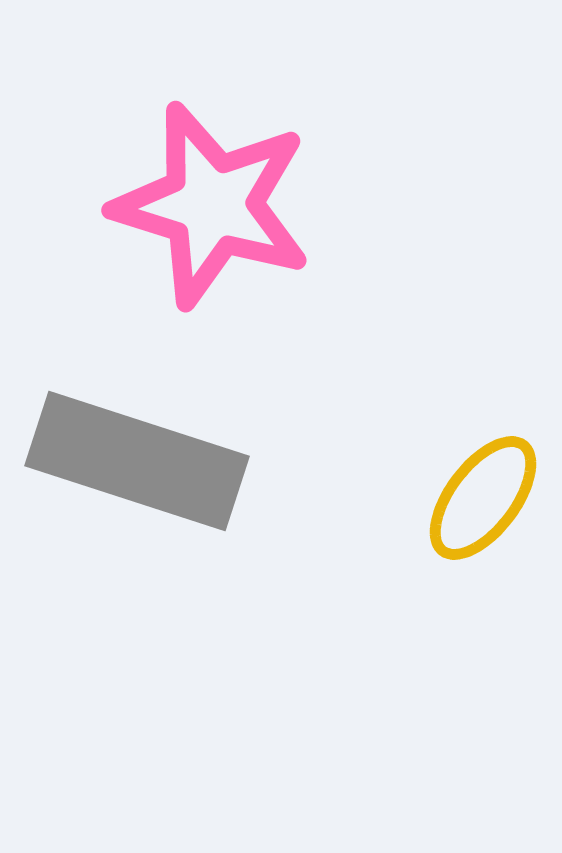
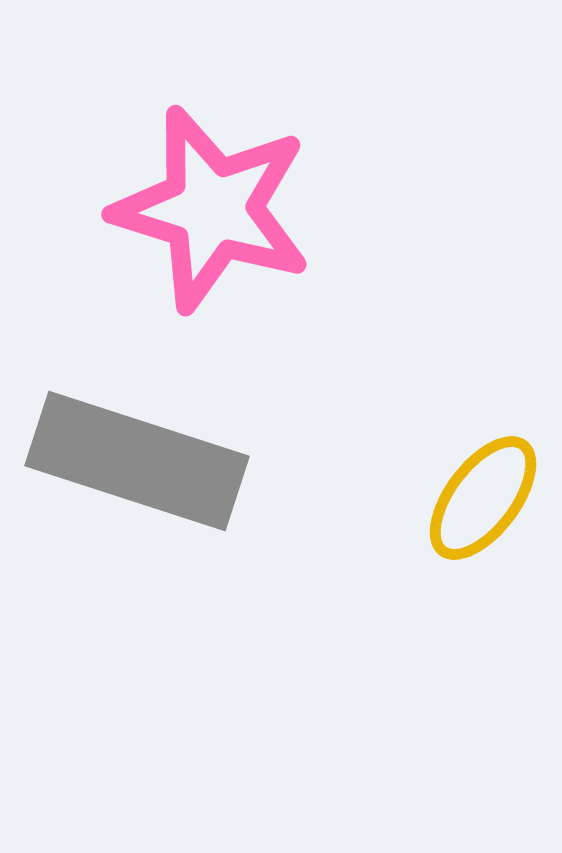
pink star: moved 4 px down
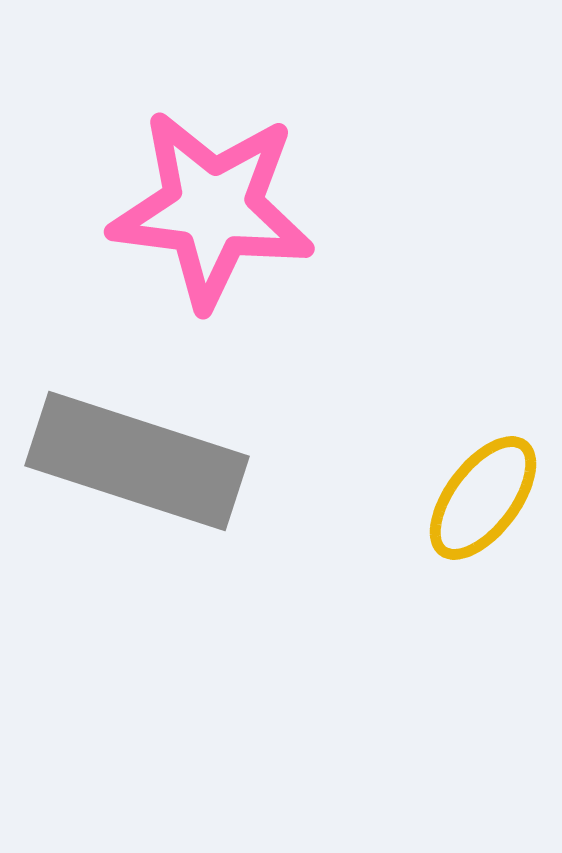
pink star: rotated 10 degrees counterclockwise
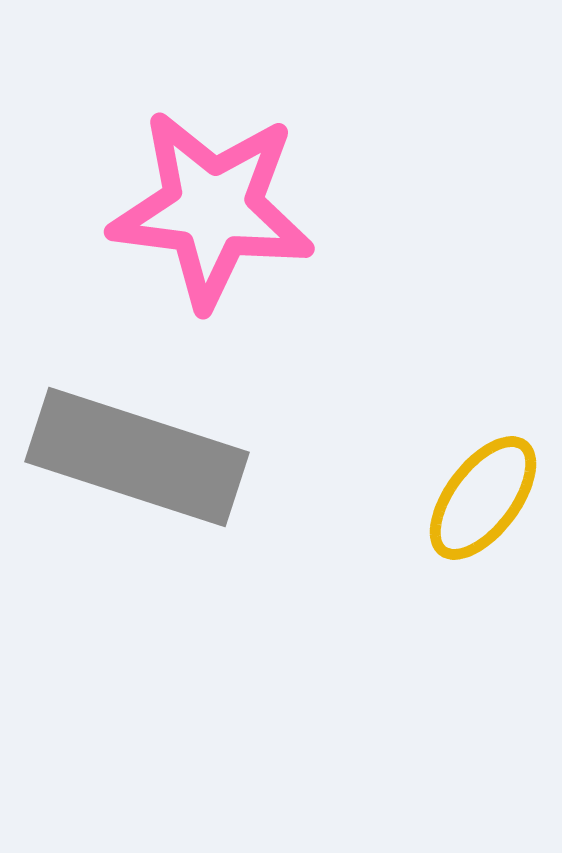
gray rectangle: moved 4 px up
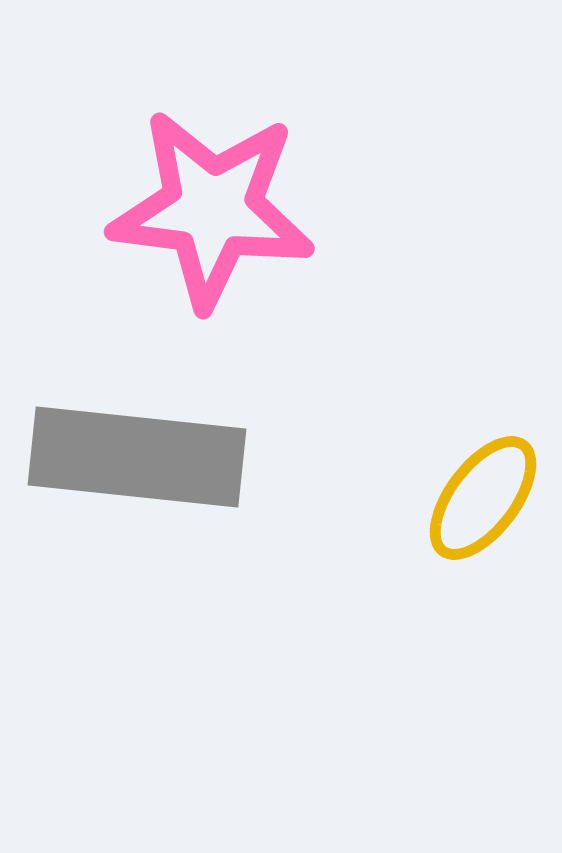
gray rectangle: rotated 12 degrees counterclockwise
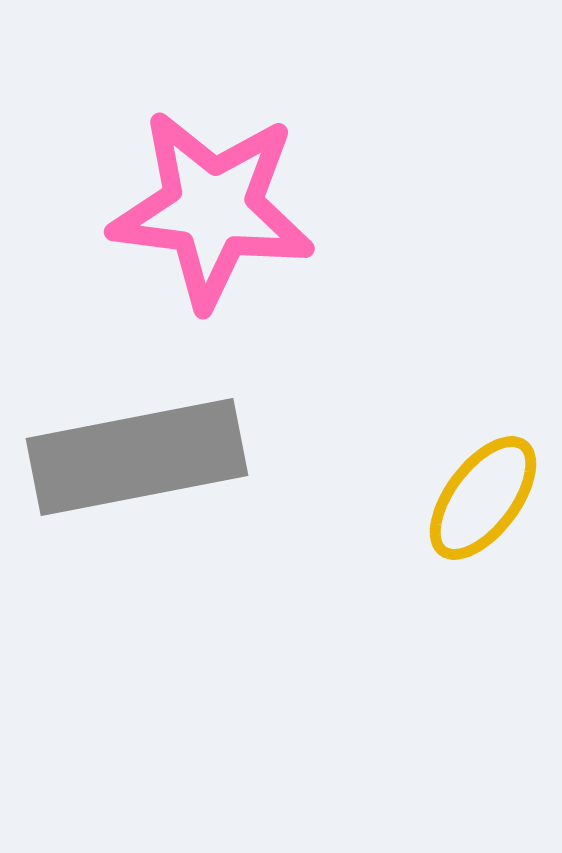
gray rectangle: rotated 17 degrees counterclockwise
